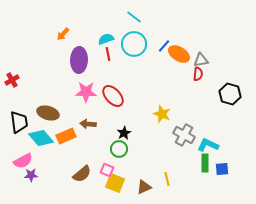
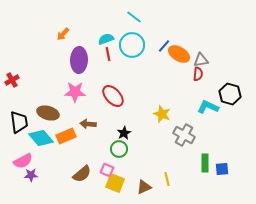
cyan circle: moved 2 px left, 1 px down
pink star: moved 11 px left
cyan L-shape: moved 38 px up
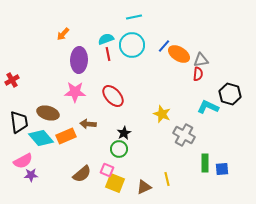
cyan line: rotated 49 degrees counterclockwise
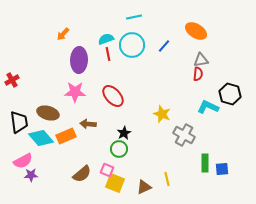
orange ellipse: moved 17 px right, 23 px up
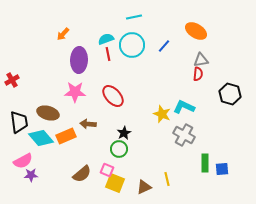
cyan L-shape: moved 24 px left
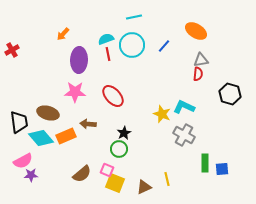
red cross: moved 30 px up
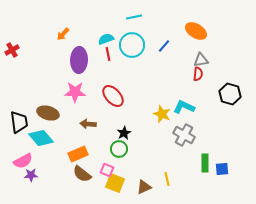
orange rectangle: moved 12 px right, 18 px down
brown semicircle: rotated 78 degrees clockwise
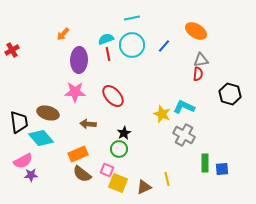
cyan line: moved 2 px left, 1 px down
yellow square: moved 3 px right
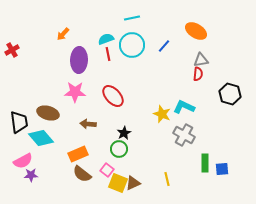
pink square: rotated 16 degrees clockwise
brown triangle: moved 11 px left, 4 px up
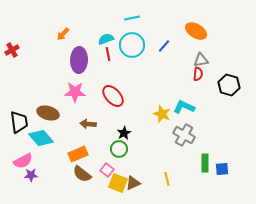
black hexagon: moved 1 px left, 9 px up
